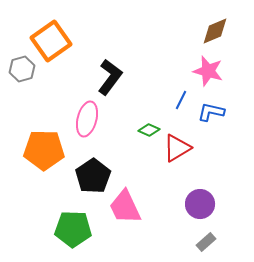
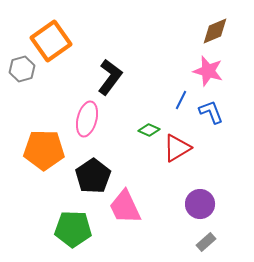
blue L-shape: rotated 56 degrees clockwise
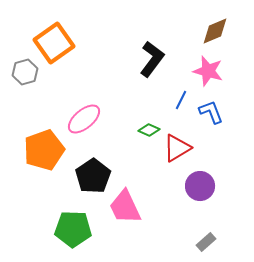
orange square: moved 3 px right, 2 px down
gray hexagon: moved 3 px right, 3 px down
black L-shape: moved 42 px right, 18 px up
pink ellipse: moved 3 px left; rotated 36 degrees clockwise
orange pentagon: rotated 21 degrees counterclockwise
purple circle: moved 18 px up
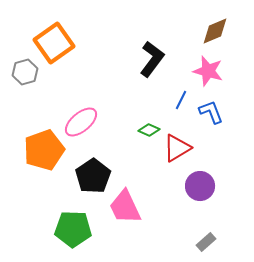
pink ellipse: moved 3 px left, 3 px down
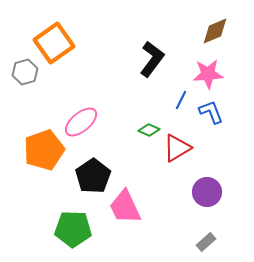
pink star: moved 3 px down; rotated 20 degrees counterclockwise
purple circle: moved 7 px right, 6 px down
